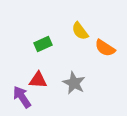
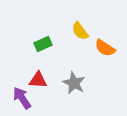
purple arrow: moved 1 px down
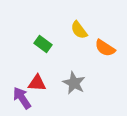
yellow semicircle: moved 1 px left, 1 px up
green rectangle: rotated 60 degrees clockwise
red triangle: moved 1 px left, 3 px down
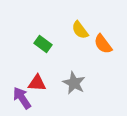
yellow semicircle: moved 1 px right
orange semicircle: moved 2 px left, 4 px up; rotated 20 degrees clockwise
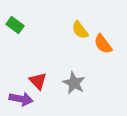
green rectangle: moved 28 px left, 19 px up
red triangle: moved 1 px right, 2 px up; rotated 42 degrees clockwise
purple arrow: moved 1 px left, 1 px down; rotated 135 degrees clockwise
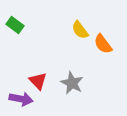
gray star: moved 2 px left
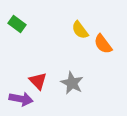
green rectangle: moved 2 px right, 1 px up
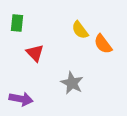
green rectangle: moved 1 px up; rotated 60 degrees clockwise
red triangle: moved 3 px left, 28 px up
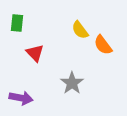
orange semicircle: moved 1 px down
gray star: rotated 10 degrees clockwise
purple arrow: moved 1 px up
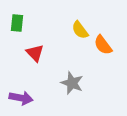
gray star: rotated 15 degrees counterclockwise
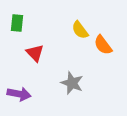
purple arrow: moved 2 px left, 4 px up
